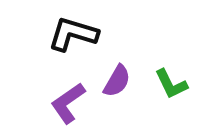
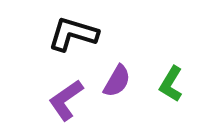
green L-shape: rotated 57 degrees clockwise
purple L-shape: moved 2 px left, 3 px up
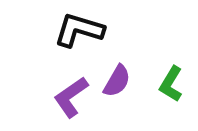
black L-shape: moved 6 px right, 4 px up
purple L-shape: moved 5 px right, 3 px up
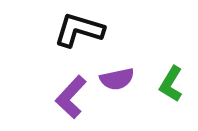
purple semicircle: moved 2 px up; rotated 48 degrees clockwise
purple L-shape: rotated 12 degrees counterclockwise
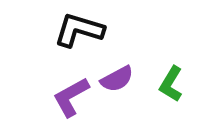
purple semicircle: rotated 16 degrees counterclockwise
purple L-shape: rotated 18 degrees clockwise
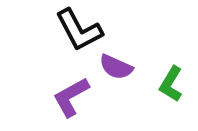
black L-shape: rotated 135 degrees counterclockwise
purple semicircle: moved 1 px left, 12 px up; rotated 52 degrees clockwise
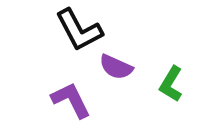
purple L-shape: moved 3 px down; rotated 93 degrees clockwise
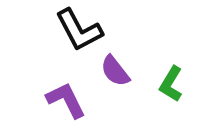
purple semicircle: moved 1 px left, 4 px down; rotated 28 degrees clockwise
purple L-shape: moved 5 px left
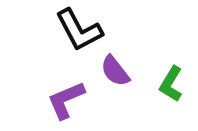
purple L-shape: rotated 87 degrees counterclockwise
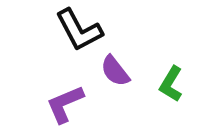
purple L-shape: moved 1 px left, 4 px down
